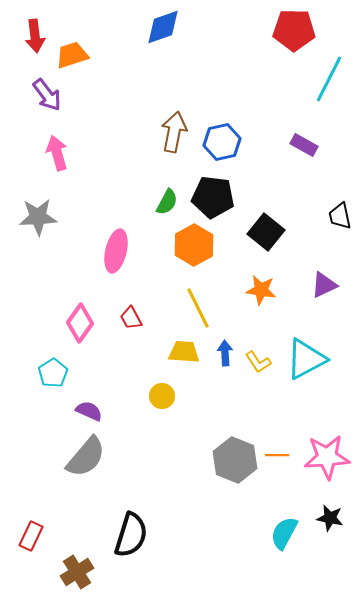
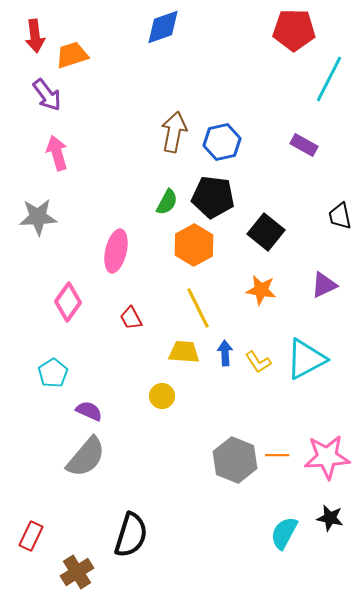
pink diamond: moved 12 px left, 21 px up
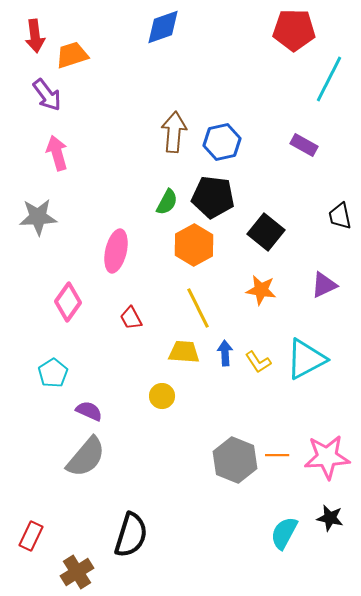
brown arrow: rotated 6 degrees counterclockwise
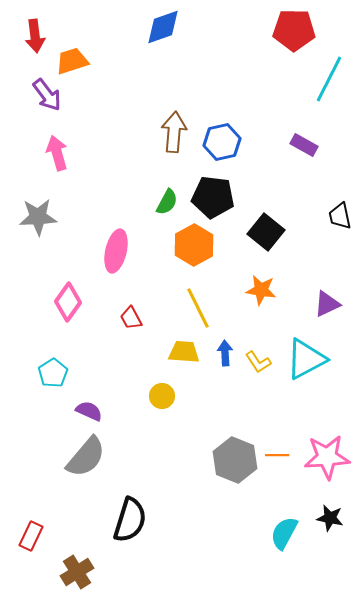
orange trapezoid: moved 6 px down
purple triangle: moved 3 px right, 19 px down
black semicircle: moved 1 px left, 15 px up
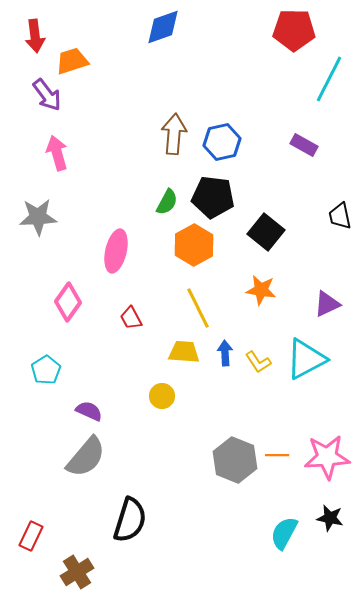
brown arrow: moved 2 px down
cyan pentagon: moved 7 px left, 3 px up
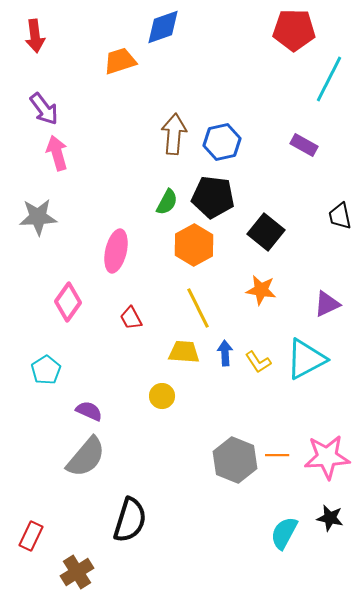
orange trapezoid: moved 48 px right
purple arrow: moved 3 px left, 14 px down
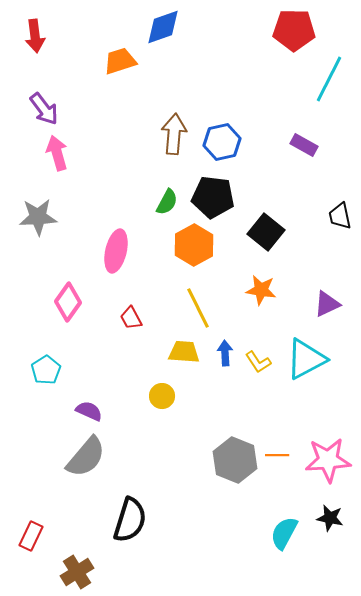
pink star: moved 1 px right, 3 px down
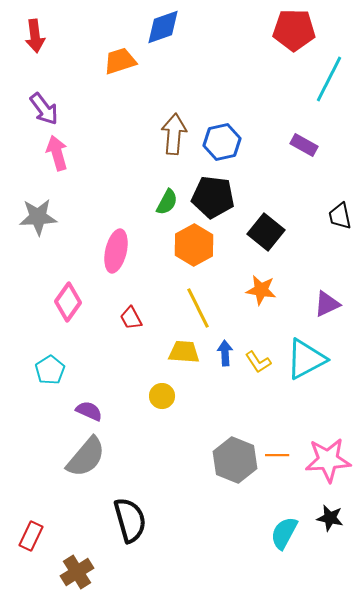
cyan pentagon: moved 4 px right
black semicircle: rotated 33 degrees counterclockwise
